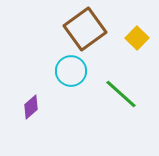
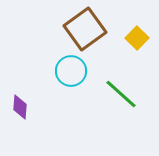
purple diamond: moved 11 px left; rotated 45 degrees counterclockwise
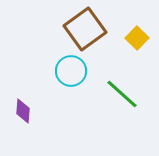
green line: moved 1 px right
purple diamond: moved 3 px right, 4 px down
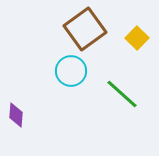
purple diamond: moved 7 px left, 4 px down
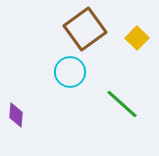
cyan circle: moved 1 px left, 1 px down
green line: moved 10 px down
